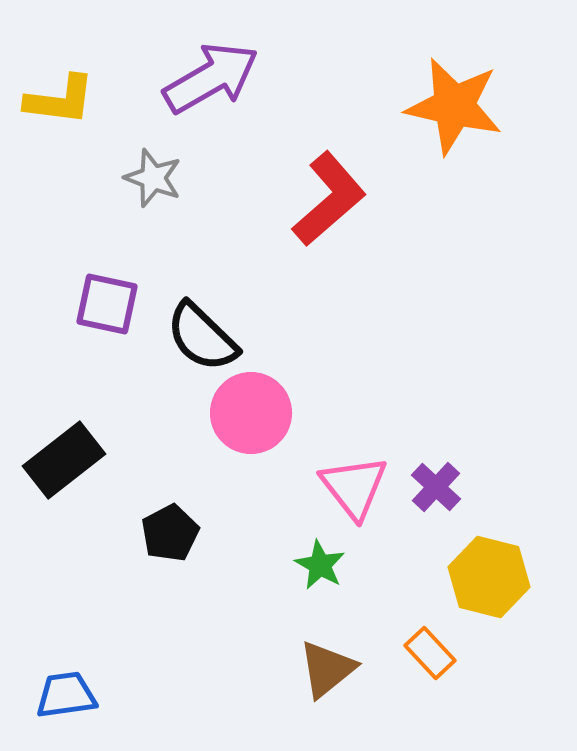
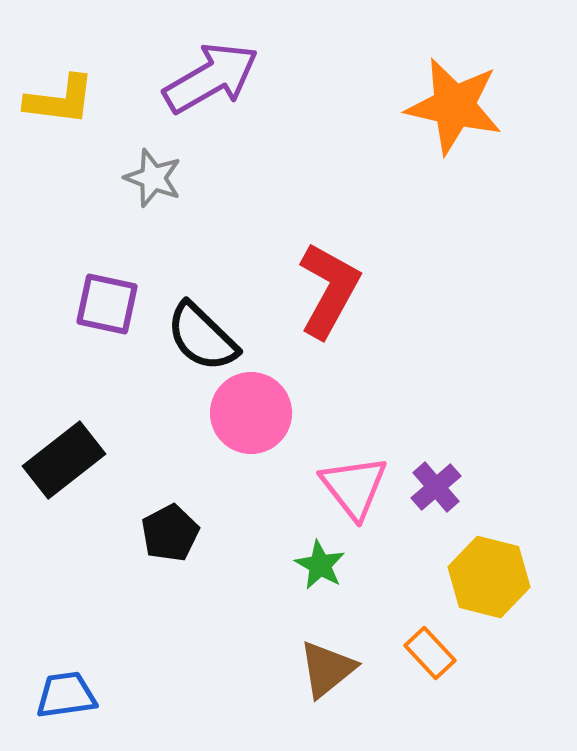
red L-shape: moved 91 px down; rotated 20 degrees counterclockwise
purple cross: rotated 6 degrees clockwise
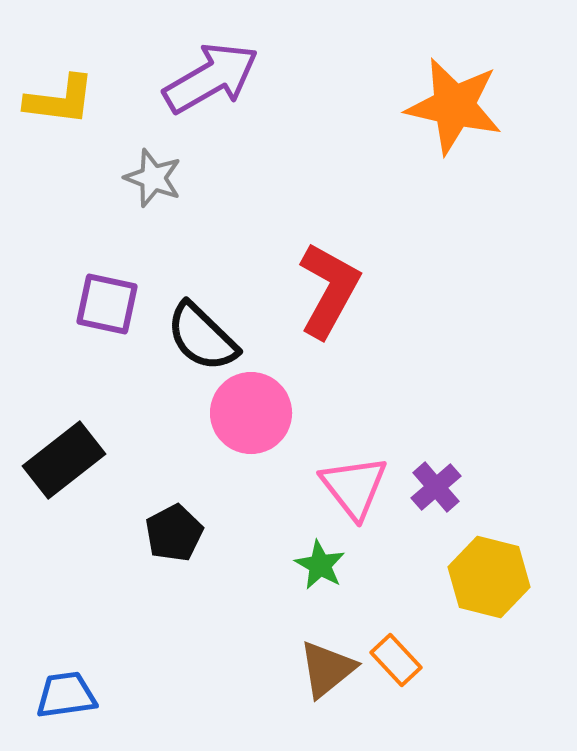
black pentagon: moved 4 px right
orange rectangle: moved 34 px left, 7 px down
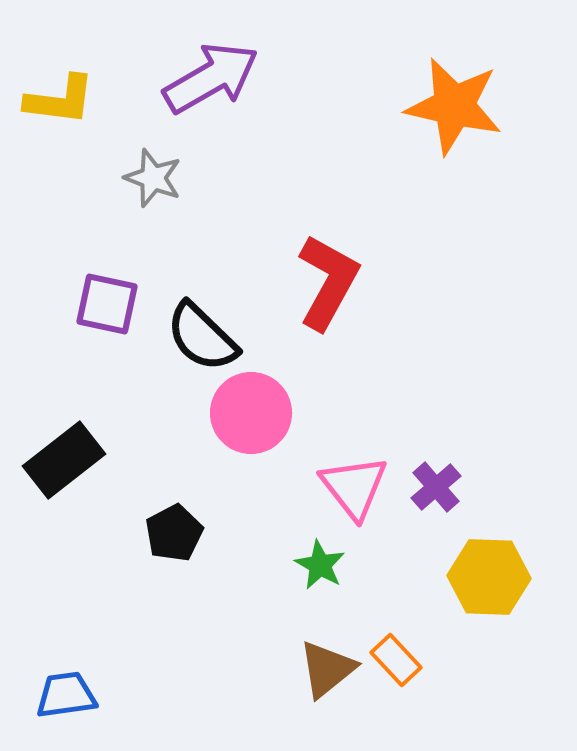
red L-shape: moved 1 px left, 8 px up
yellow hexagon: rotated 12 degrees counterclockwise
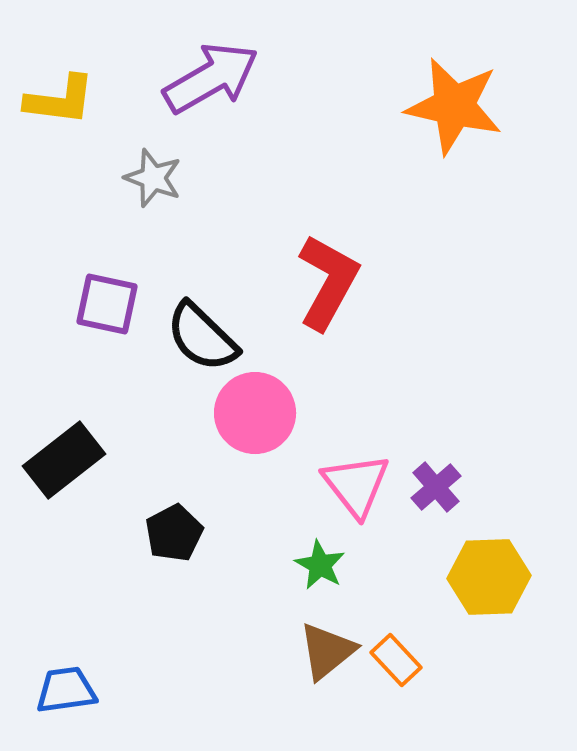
pink circle: moved 4 px right
pink triangle: moved 2 px right, 2 px up
yellow hexagon: rotated 4 degrees counterclockwise
brown triangle: moved 18 px up
blue trapezoid: moved 5 px up
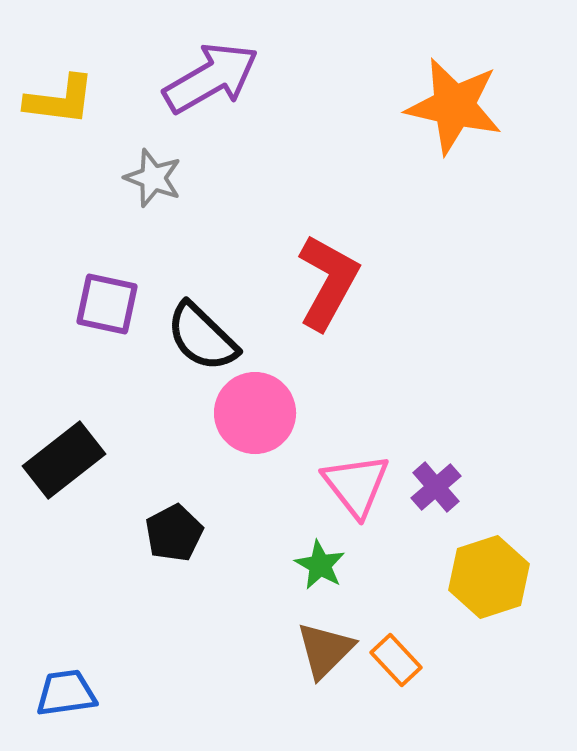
yellow hexagon: rotated 16 degrees counterclockwise
brown triangle: moved 2 px left, 1 px up; rotated 6 degrees counterclockwise
blue trapezoid: moved 3 px down
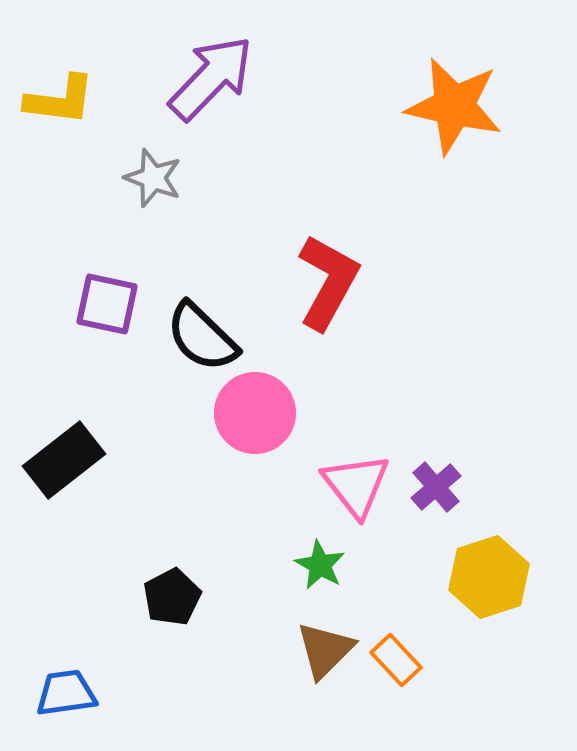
purple arrow: rotated 16 degrees counterclockwise
black pentagon: moved 2 px left, 64 px down
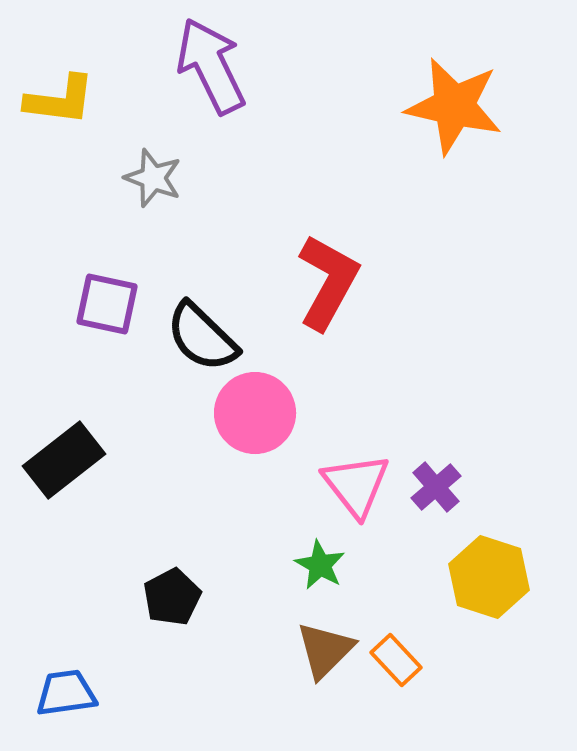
purple arrow: moved 12 px up; rotated 70 degrees counterclockwise
yellow hexagon: rotated 24 degrees counterclockwise
